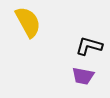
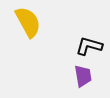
purple trapezoid: rotated 110 degrees counterclockwise
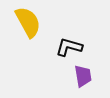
black L-shape: moved 20 px left, 1 px down
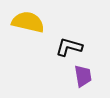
yellow semicircle: rotated 48 degrees counterclockwise
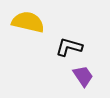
purple trapezoid: rotated 25 degrees counterclockwise
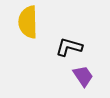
yellow semicircle: rotated 104 degrees counterclockwise
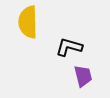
purple trapezoid: rotated 20 degrees clockwise
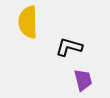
purple trapezoid: moved 4 px down
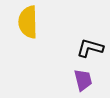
black L-shape: moved 21 px right, 1 px down
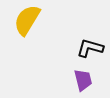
yellow semicircle: moved 1 px left, 2 px up; rotated 32 degrees clockwise
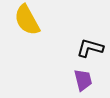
yellow semicircle: rotated 60 degrees counterclockwise
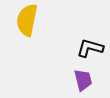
yellow semicircle: rotated 40 degrees clockwise
